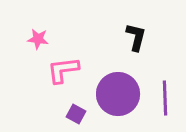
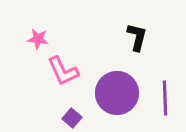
black L-shape: moved 1 px right
pink L-shape: moved 1 px down; rotated 108 degrees counterclockwise
purple circle: moved 1 px left, 1 px up
purple square: moved 4 px left, 4 px down; rotated 12 degrees clockwise
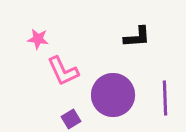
black L-shape: rotated 72 degrees clockwise
purple circle: moved 4 px left, 2 px down
purple square: moved 1 px left, 1 px down; rotated 18 degrees clockwise
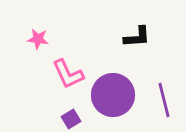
pink L-shape: moved 5 px right, 3 px down
purple line: moved 1 px left, 2 px down; rotated 12 degrees counterclockwise
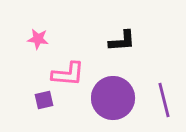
black L-shape: moved 15 px left, 4 px down
pink L-shape: rotated 60 degrees counterclockwise
purple circle: moved 3 px down
purple square: moved 27 px left, 19 px up; rotated 18 degrees clockwise
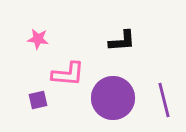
purple square: moved 6 px left
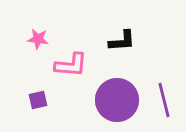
pink L-shape: moved 3 px right, 9 px up
purple circle: moved 4 px right, 2 px down
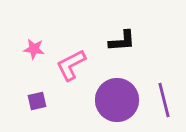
pink star: moved 4 px left, 10 px down
pink L-shape: rotated 148 degrees clockwise
purple square: moved 1 px left, 1 px down
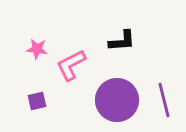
pink star: moved 3 px right
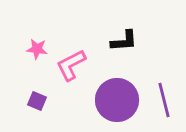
black L-shape: moved 2 px right
purple square: rotated 36 degrees clockwise
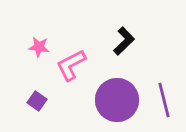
black L-shape: rotated 40 degrees counterclockwise
pink star: moved 2 px right, 2 px up
purple square: rotated 12 degrees clockwise
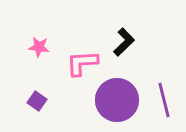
black L-shape: moved 1 px down
pink L-shape: moved 11 px right, 2 px up; rotated 24 degrees clockwise
